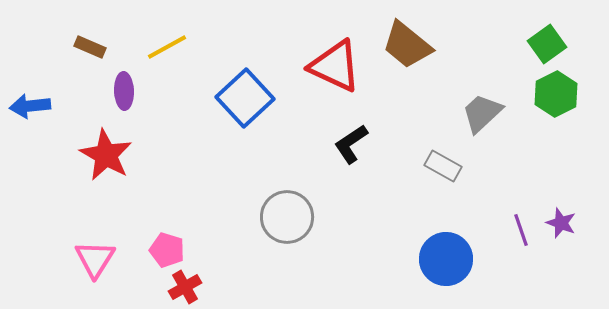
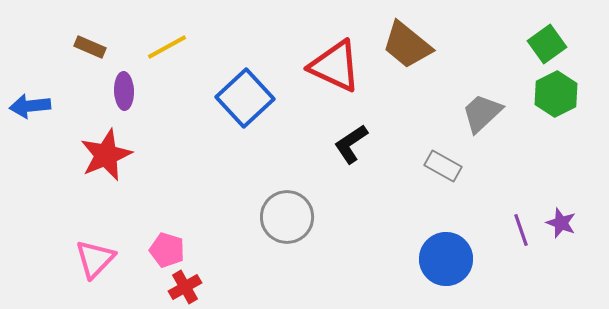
red star: rotated 20 degrees clockwise
pink triangle: rotated 12 degrees clockwise
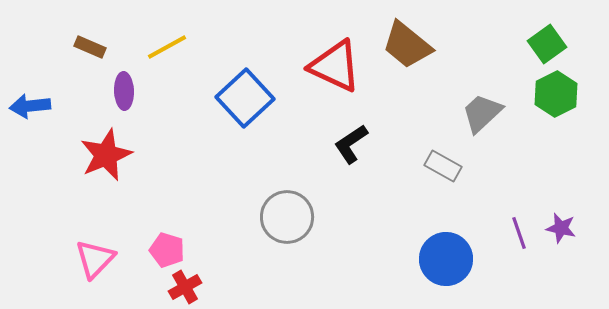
purple star: moved 5 px down; rotated 8 degrees counterclockwise
purple line: moved 2 px left, 3 px down
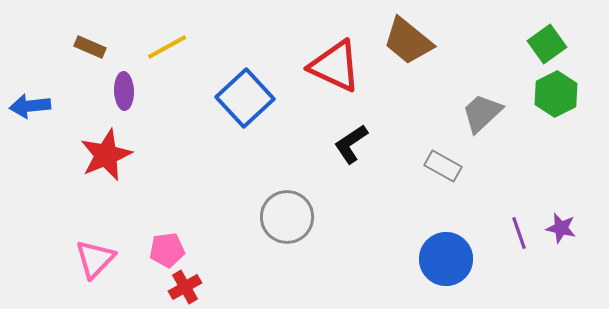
brown trapezoid: moved 1 px right, 4 px up
pink pentagon: rotated 24 degrees counterclockwise
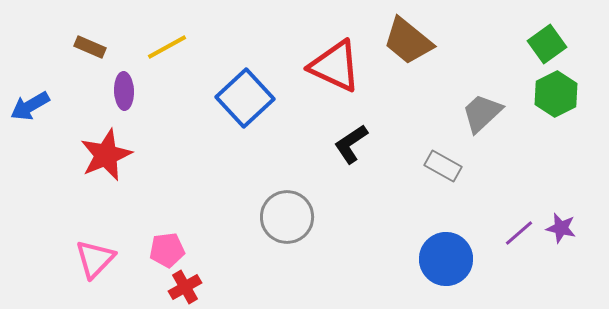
blue arrow: rotated 24 degrees counterclockwise
purple line: rotated 68 degrees clockwise
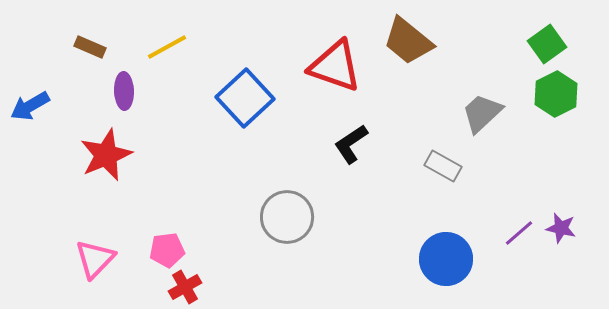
red triangle: rotated 6 degrees counterclockwise
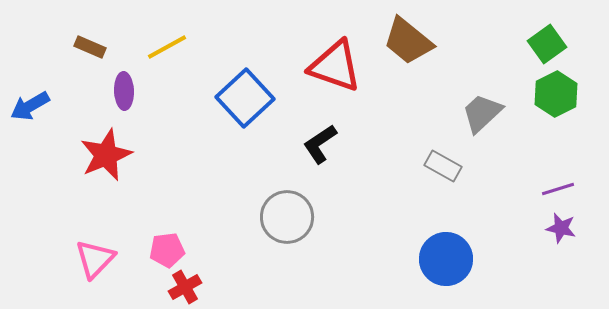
black L-shape: moved 31 px left
purple line: moved 39 px right, 44 px up; rotated 24 degrees clockwise
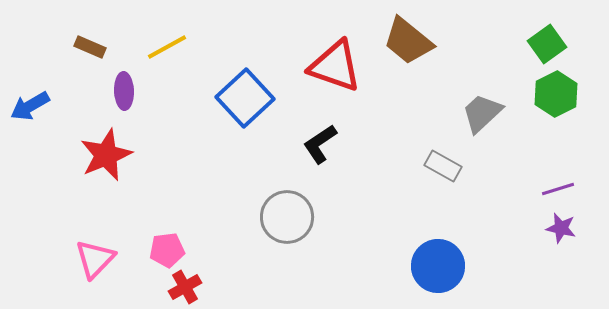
blue circle: moved 8 px left, 7 px down
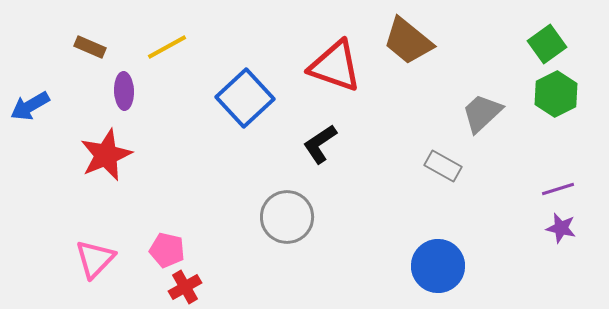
pink pentagon: rotated 20 degrees clockwise
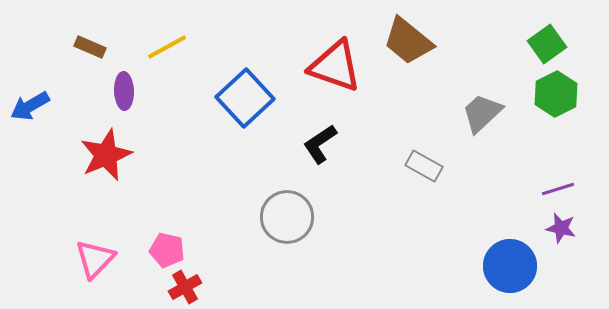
gray rectangle: moved 19 px left
blue circle: moved 72 px right
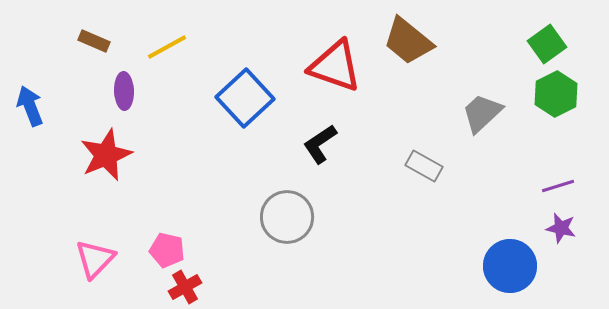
brown rectangle: moved 4 px right, 6 px up
blue arrow: rotated 99 degrees clockwise
purple line: moved 3 px up
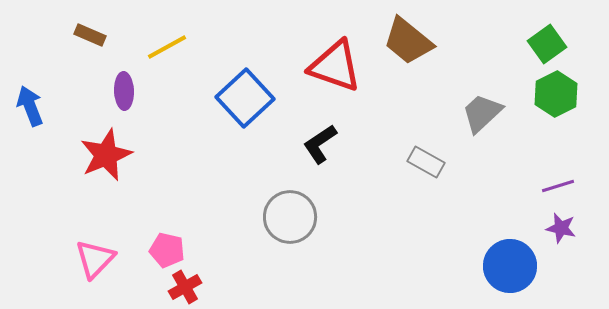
brown rectangle: moved 4 px left, 6 px up
gray rectangle: moved 2 px right, 4 px up
gray circle: moved 3 px right
